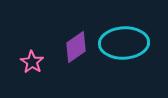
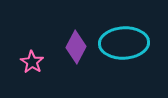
purple diamond: rotated 28 degrees counterclockwise
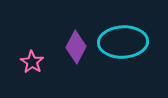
cyan ellipse: moved 1 px left, 1 px up
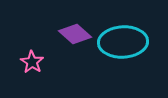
purple diamond: moved 1 px left, 13 px up; rotated 76 degrees counterclockwise
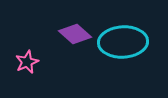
pink star: moved 5 px left; rotated 15 degrees clockwise
